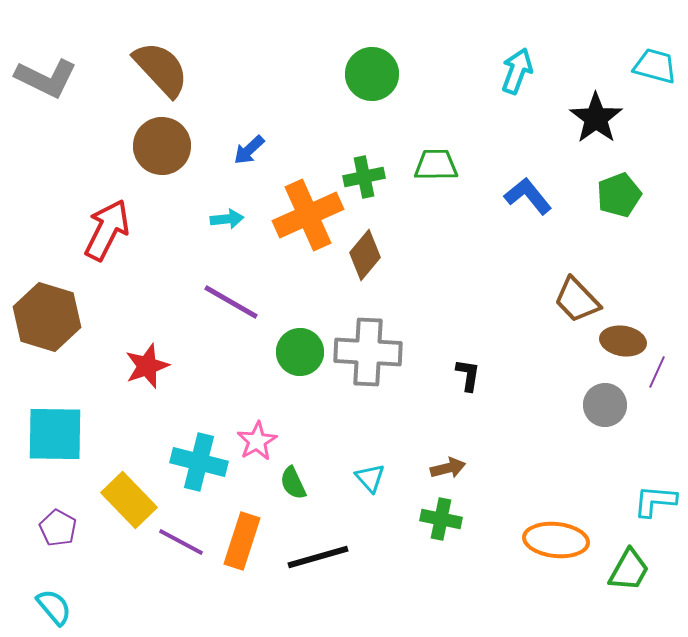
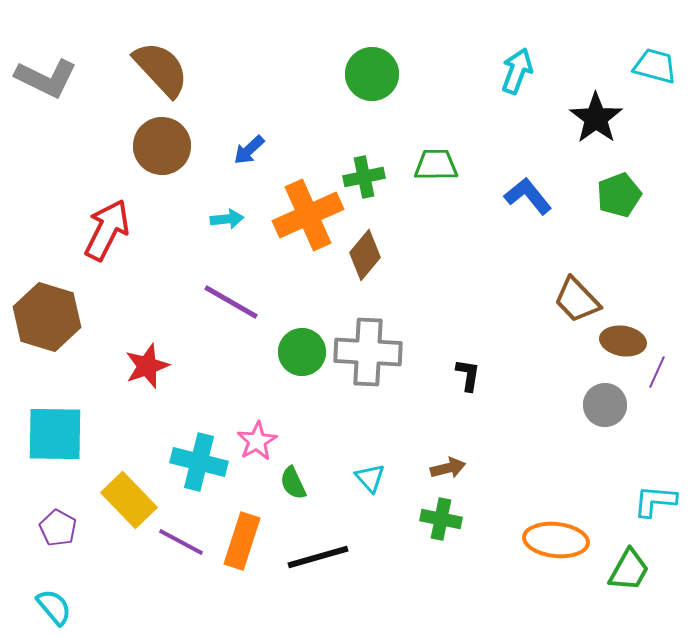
green circle at (300, 352): moved 2 px right
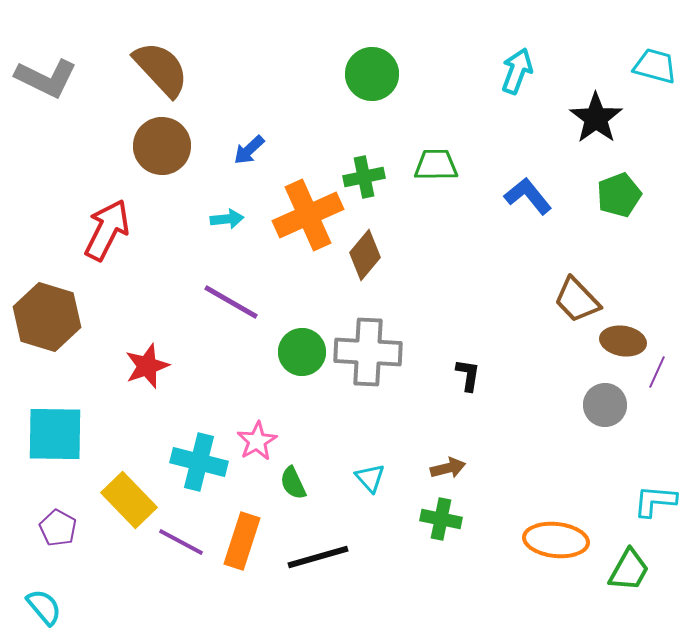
cyan semicircle at (54, 607): moved 10 px left
